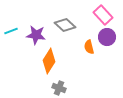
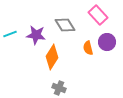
pink rectangle: moved 5 px left
gray diamond: rotated 15 degrees clockwise
cyan line: moved 1 px left, 3 px down
purple circle: moved 5 px down
orange semicircle: moved 1 px left, 1 px down
orange diamond: moved 3 px right, 4 px up
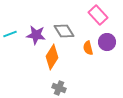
gray diamond: moved 1 px left, 6 px down
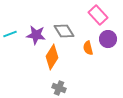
purple circle: moved 1 px right, 3 px up
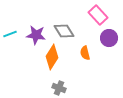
purple circle: moved 1 px right, 1 px up
orange semicircle: moved 3 px left, 5 px down
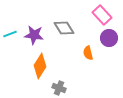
pink rectangle: moved 4 px right
gray diamond: moved 3 px up
purple star: moved 2 px left
orange semicircle: moved 3 px right
orange diamond: moved 12 px left, 9 px down
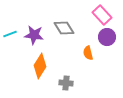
purple circle: moved 2 px left, 1 px up
gray cross: moved 7 px right, 5 px up; rotated 16 degrees counterclockwise
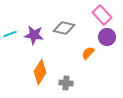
gray diamond: rotated 45 degrees counterclockwise
orange semicircle: rotated 56 degrees clockwise
orange diamond: moved 6 px down
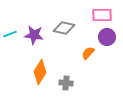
pink rectangle: rotated 48 degrees counterclockwise
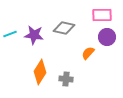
gray cross: moved 4 px up
